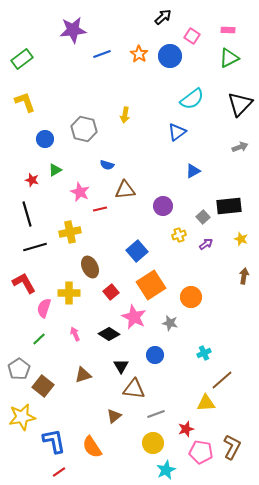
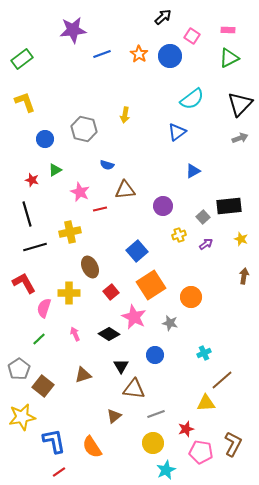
gray arrow at (240, 147): moved 9 px up
brown L-shape at (232, 447): moved 1 px right, 3 px up
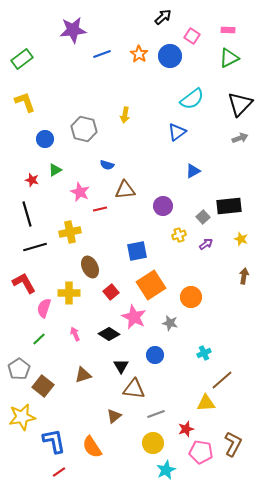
blue square at (137, 251): rotated 30 degrees clockwise
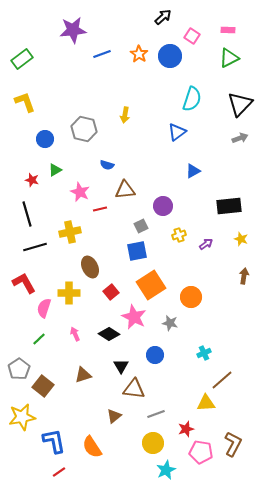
cyan semicircle at (192, 99): rotated 35 degrees counterclockwise
gray square at (203, 217): moved 62 px left, 9 px down; rotated 16 degrees clockwise
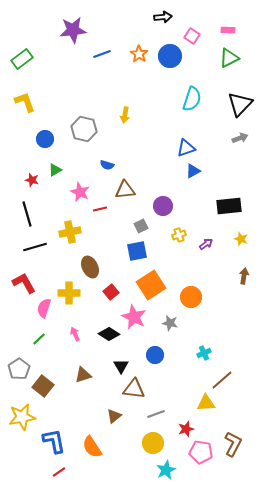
black arrow at (163, 17): rotated 36 degrees clockwise
blue triangle at (177, 132): moved 9 px right, 16 px down; rotated 18 degrees clockwise
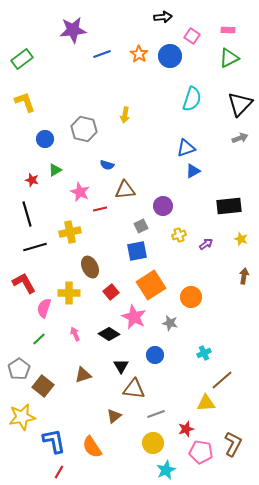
red line at (59, 472): rotated 24 degrees counterclockwise
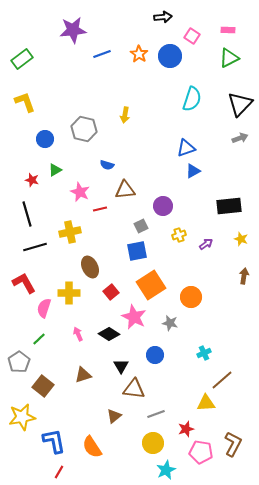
pink arrow at (75, 334): moved 3 px right
gray pentagon at (19, 369): moved 7 px up
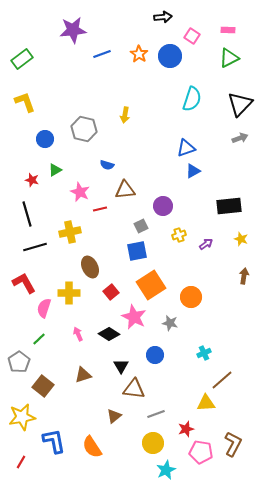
red line at (59, 472): moved 38 px left, 10 px up
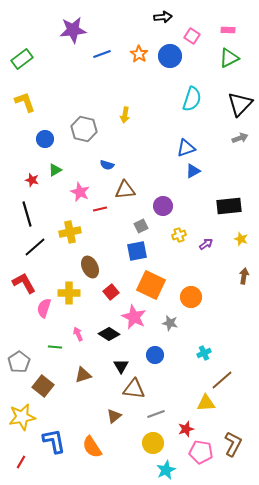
black line at (35, 247): rotated 25 degrees counterclockwise
orange square at (151, 285): rotated 32 degrees counterclockwise
green line at (39, 339): moved 16 px right, 8 px down; rotated 48 degrees clockwise
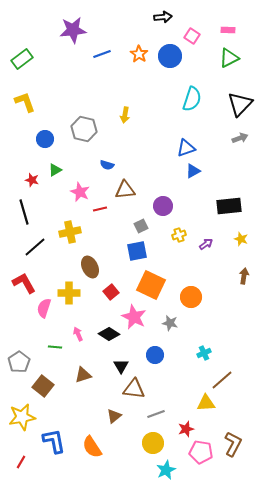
black line at (27, 214): moved 3 px left, 2 px up
